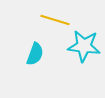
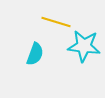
yellow line: moved 1 px right, 2 px down
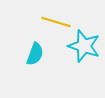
cyan star: rotated 12 degrees clockwise
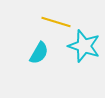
cyan semicircle: moved 4 px right, 1 px up; rotated 10 degrees clockwise
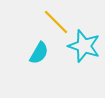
yellow line: rotated 28 degrees clockwise
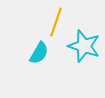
yellow line: rotated 64 degrees clockwise
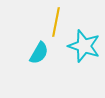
yellow line: rotated 8 degrees counterclockwise
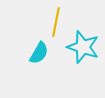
cyan star: moved 1 px left, 1 px down
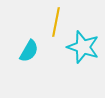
cyan semicircle: moved 10 px left, 2 px up
